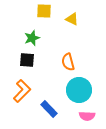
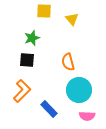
yellow triangle: rotated 24 degrees clockwise
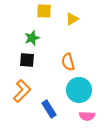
yellow triangle: rotated 40 degrees clockwise
blue rectangle: rotated 12 degrees clockwise
